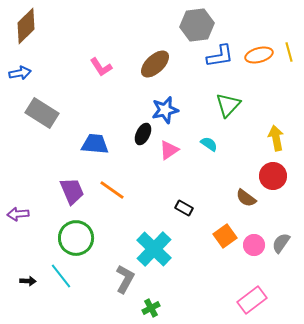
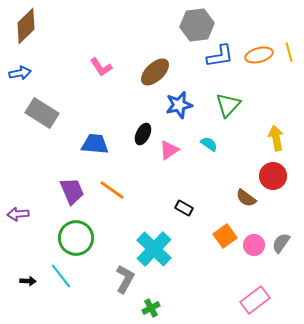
brown ellipse: moved 8 px down
blue star: moved 14 px right, 5 px up
pink rectangle: moved 3 px right
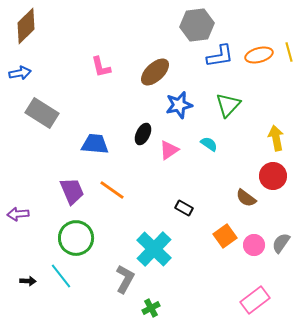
pink L-shape: rotated 20 degrees clockwise
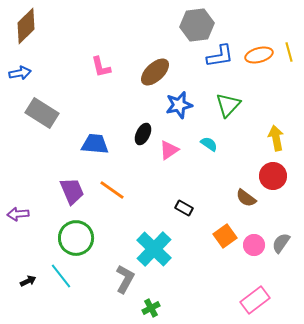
black arrow: rotated 28 degrees counterclockwise
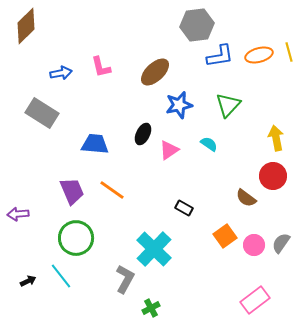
blue arrow: moved 41 px right
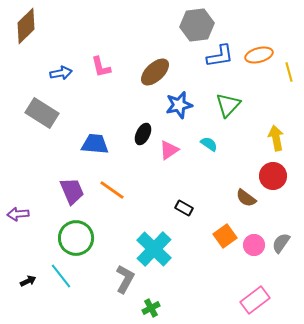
yellow line: moved 20 px down
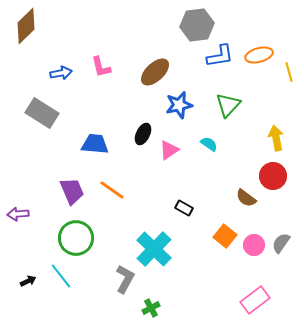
orange square: rotated 15 degrees counterclockwise
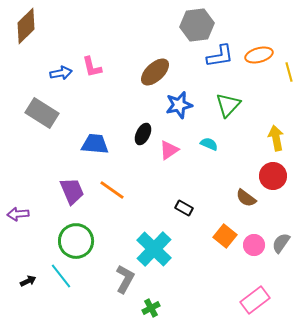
pink L-shape: moved 9 px left
cyan semicircle: rotated 12 degrees counterclockwise
green circle: moved 3 px down
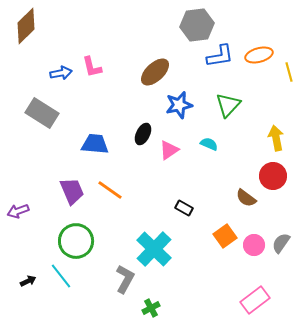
orange line: moved 2 px left
purple arrow: moved 3 px up; rotated 15 degrees counterclockwise
orange square: rotated 15 degrees clockwise
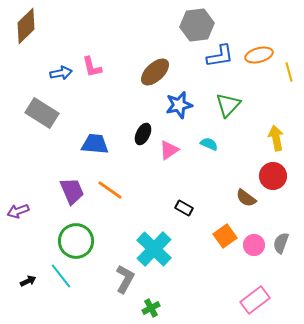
gray semicircle: rotated 15 degrees counterclockwise
